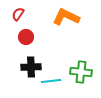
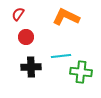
cyan line: moved 10 px right, 25 px up
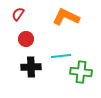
red circle: moved 2 px down
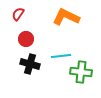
black cross: moved 1 px left, 3 px up; rotated 18 degrees clockwise
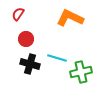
orange L-shape: moved 4 px right, 1 px down
cyan line: moved 4 px left, 2 px down; rotated 24 degrees clockwise
green cross: rotated 20 degrees counterclockwise
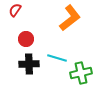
red semicircle: moved 3 px left, 4 px up
orange L-shape: rotated 116 degrees clockwise
black cross: moved 1 px left; rotated 18 degrees counterclockwise
green cross: moved 1 px down
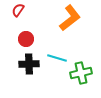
red semicircle: moved 3 px right
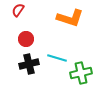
orange L-shape: rotated 56 degrees clockwise
black cross: rotated 12 degrees counterclockwise
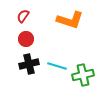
red semicircle: moved 5 px right, 6 px down
orange L-shape: moved 2 px down
cyan line: moved 8 px down
green cross: moved 2 px right, 2 px down
